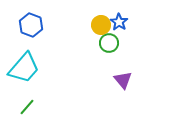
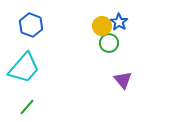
yellow circle: moved 1 px right, 1 px down
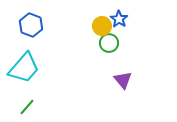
blue star: moved 3 px up
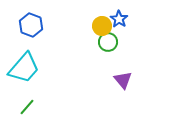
green circle: moved 1 px left, 1 px up
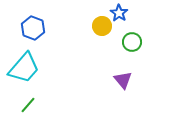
blue star: moved 6 px up
blue hexagon: moved 2 px right, 3 px down
green circle: moved 24 px right
green line: moved 1 px right, 2 px up
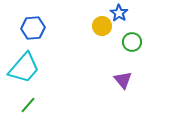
blue hexagon: rotated 25 degrees counterclockwise
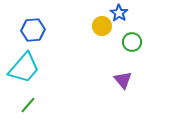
blue hexagon: moved 2 px down
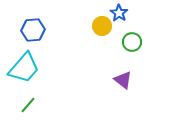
purple triangle: rotated 12 degrees counterclockwise
